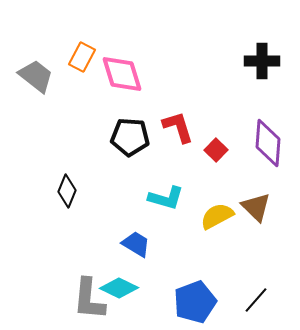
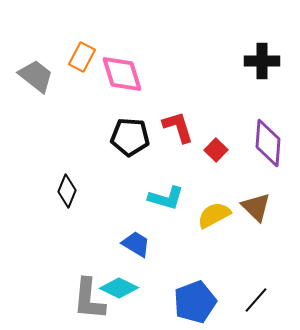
yellow semicircle: moved 3 px left, 1 px up
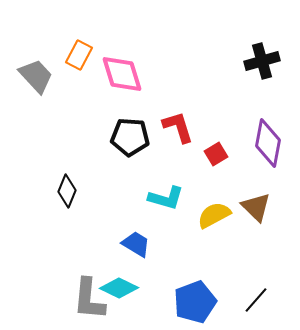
orange rectangle: moved 3 px left, 2 px up
black cross: rotated 16 degrees counterclockwise
gray trapezoid: rotated 9 degrees clockwise
purple diamond: rotated 6 degrees clockwise
red square: moved 4 px down; rotated 15 degrees clockwise
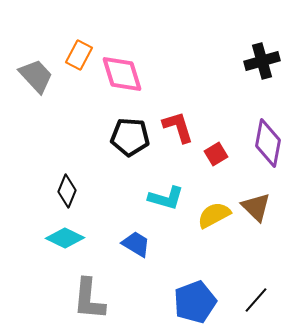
cyan diamond: moved 54 px left, 50 px up
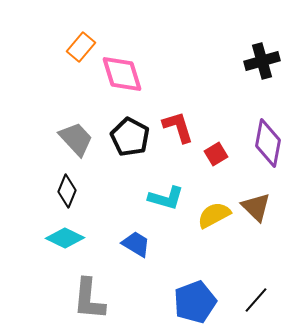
orange rectangle: moved 2 px right, 8 px up; rotated 12 degrees clockwise
gray trapezoid: moved 40 px right, 63 px down
black pentagon: rotated 24 degrees clockwise
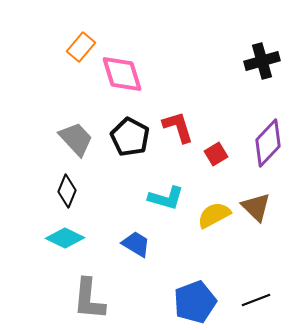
purple diamond: rotated 33 degrees clockwise
black line: rotated 28 degrees clockwise
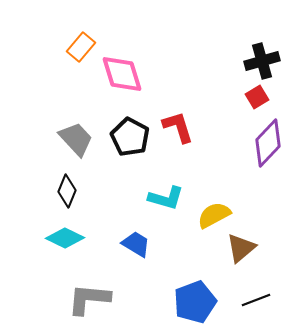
red square: moved 41 px right, 57 px up
brown triangle: moved 15 px left, 41 px down; rotated 36 degrees clockwise
gray L-shape: rotated 90 degrees clockwise
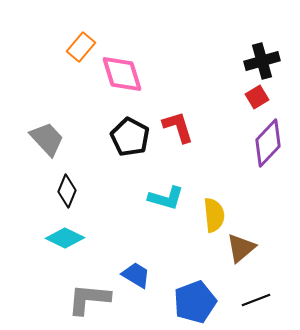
gray trapezoid: moved 29 px left
yellow semicircle: rotated 112 degrees clockwise
blue trapezoid: moved 31 px down
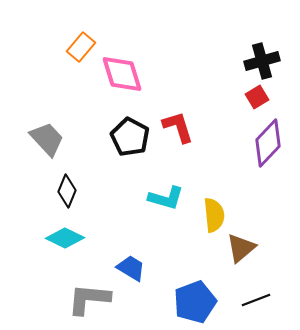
blue trapezoid: moved 5 px left, 7 px up
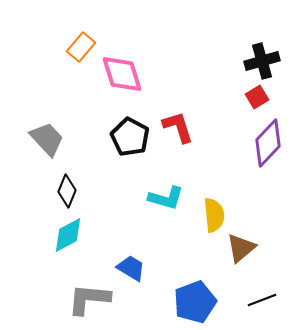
cyan diamond: moved 3 px right, 3 px up; rotated 54 degrees counterclockwise
black line: moved 6 px right
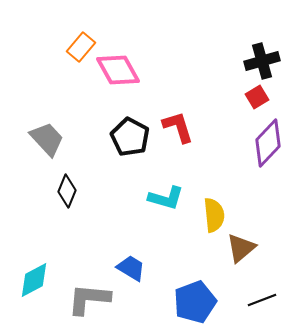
pink diamond: moved 4 px left, 4 px up; rotated 12 degrees counterclockwise
cyan diamond: moved 34 px left, 45 px down
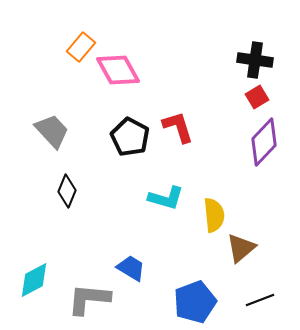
black cross: moved 7 px left, 1 px up; rotated 24 degrees clockwise
gray trapezoid: moved 5 px right, 8 px up
purple diamond: moved 4 px left, 1 px up
black line: moved 2 px left
